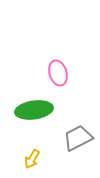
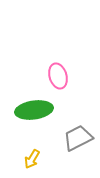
pink ellipse: moved 3 px down
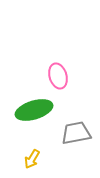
green ellipse: rotated 9 degrees counterclockwise
gray trapezoid: moved 2 px left, 5 px up; rotated 16 degrees clockwise
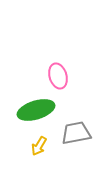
green ellipse: moved 2 px right
yellow arrow: moved 7 px right, 13 px up
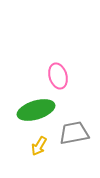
gray trapezoid: moved 2 px left
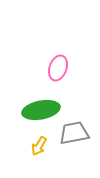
pink ellipse: moved 8 px up; rotated 35 degrees clockwise
green ellipse: moved 5 px right; rotated 6 degrees clockwise
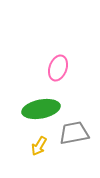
green ellipse: moved 1 px up
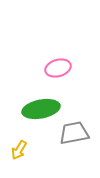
pink ellipse: rotated 55 degrees clockwise
yellow arrow: moved 20 px left, 4 px down
